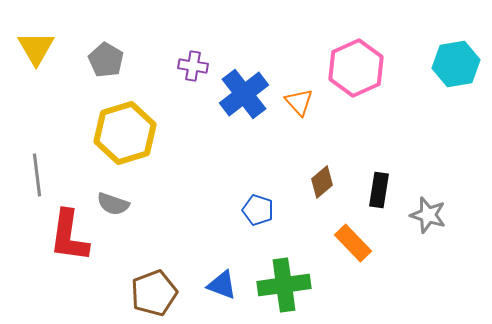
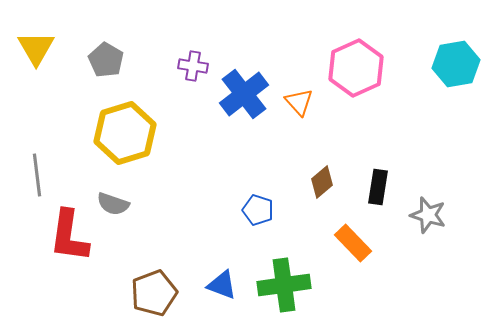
black rectangle: moved 1 px left, 3 px up
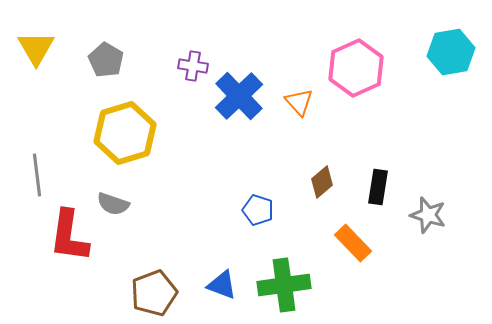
cyan hexagon: moved 5 px left, 12 px up
blue cross: moved 5 px left, 2 px down; rotated 6 degrees counterclockwise
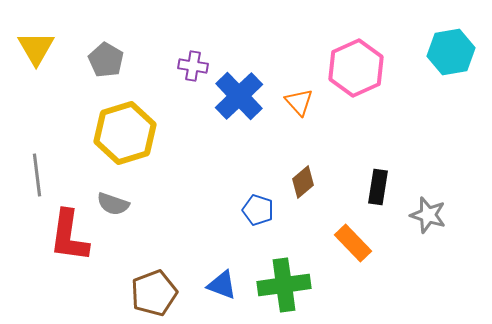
brown diamond: moved 19 px left
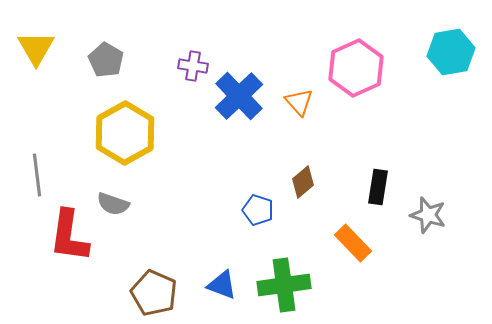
yellow hexagon: rotated 12 degrees counterclockwise
brown pentagon: rotated 27 degrees counterclockwise
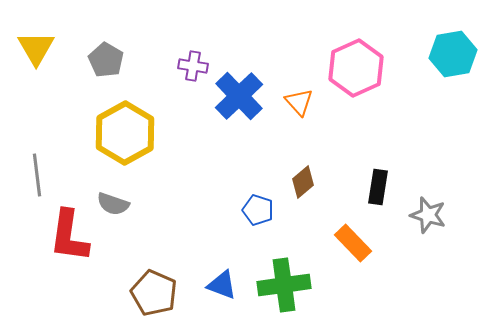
cyan hexagon: moved 2 px right, 2 px down
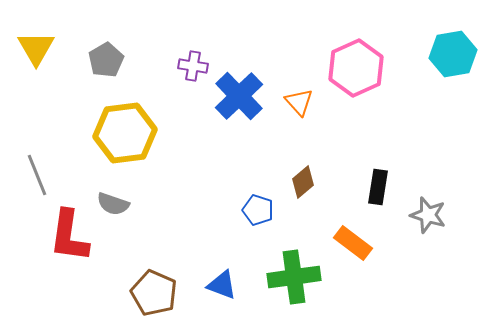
gray pentagon: rotated 12 degrees clockwise
yellow hexagon: rotated 22 degrees clockwise
gray line: rotated 15 degrees counterclockwise
orange rectangle: rotated 9 degrees counterclockwise
green cross: moved 10 px right, 8 px up
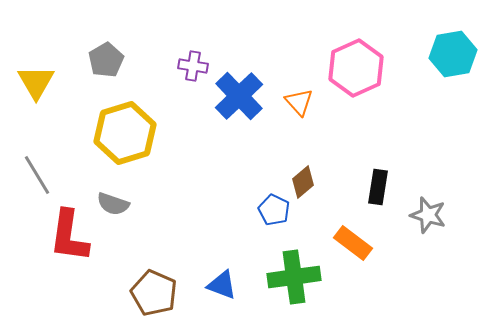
yellow triangle: moved 34 px down
yellow hexagon: rotated 10 degrees counterclockwise
gray line: rotated 9 degrees counterclockwise
blue pentagon: moved 16 px right; rotated 8 degrees clockwise
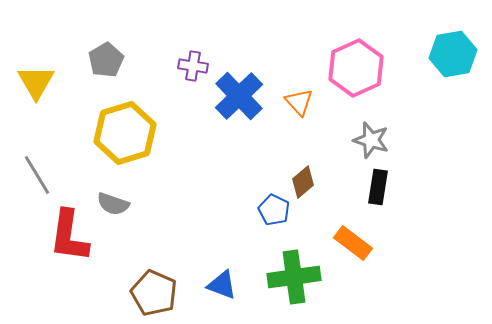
gray star: moved 57 px left, 75 px up
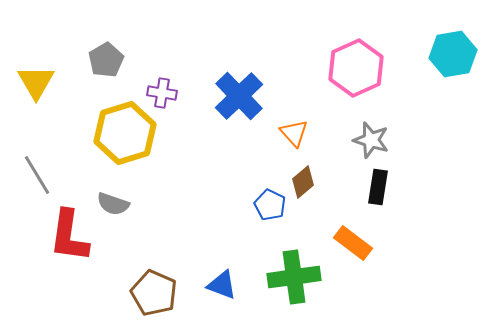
purple cross: moved 31 px left, 27 px down
orange triangle: moved 5 px left, 31 px down
blue pentagon: moved 4 px left, 5 px up
